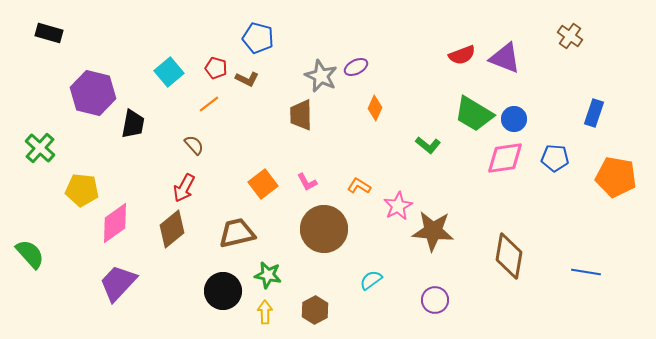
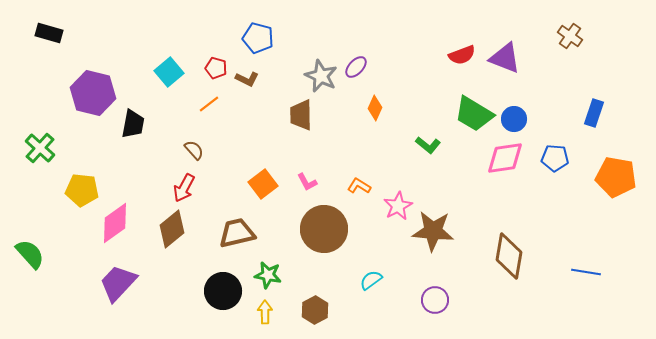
purple ellipse at (356, 67): rotated 20 degrees counterclockwise
brown semicircle at (194, 145): moved 5 px down
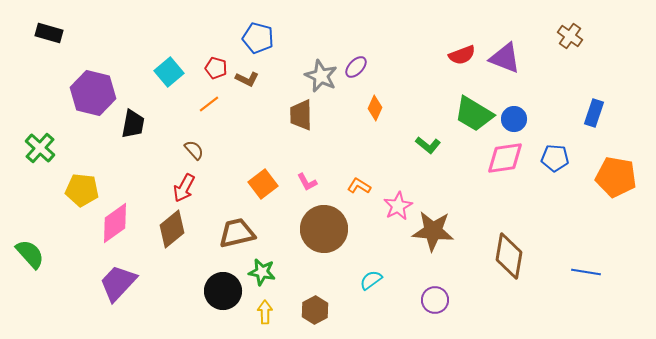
green star at (268, 275): moved 6 px left, 3 px up
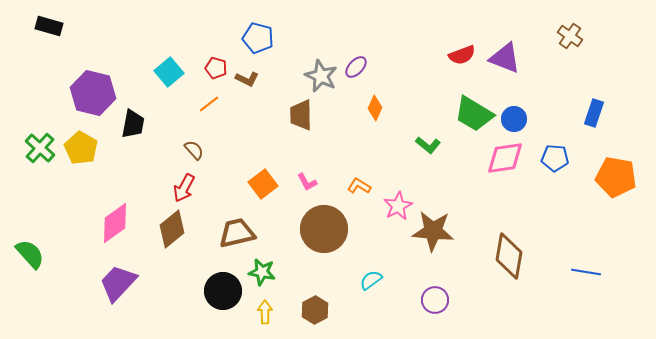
black rectangle at (49, 33): moved 7 px up
yellow pentagon at (82, 190): moved 1 px left, 42 px up; rotated 24 degrees clockwise
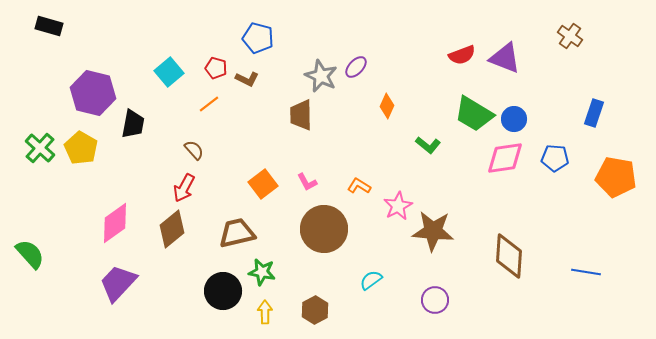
orange diamond at (375, 108): moved 12 px right, 2 px up
brown diamond at (509, 256): rotated 6 degrees counterclockwise
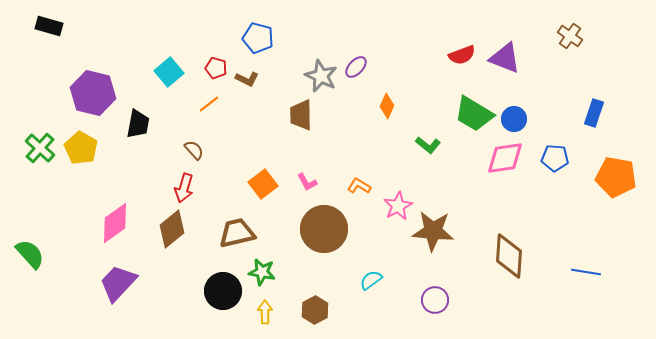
black trapezoid at (133, 124): moved 5 px right
red arrow at (184, 188): rotated 12 degrees counterclockwise
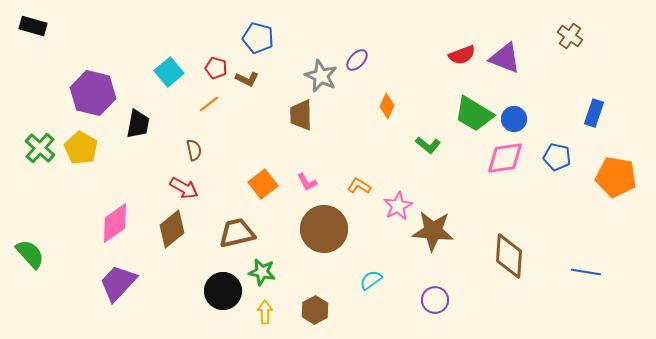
black rectangle at (49, 26): moved 16 px left
purple ellipse at (356, 67): moved 1 px right, 7 px up
brown semicircle at (194, 150): rotated 30 degrees clockwise
blue pentagon at (555, 158): moved 2 px right, 1 px up; rotated 8 degrees clockwise
red arrow at (184, 188): rotated 76 degrees counterclockwise
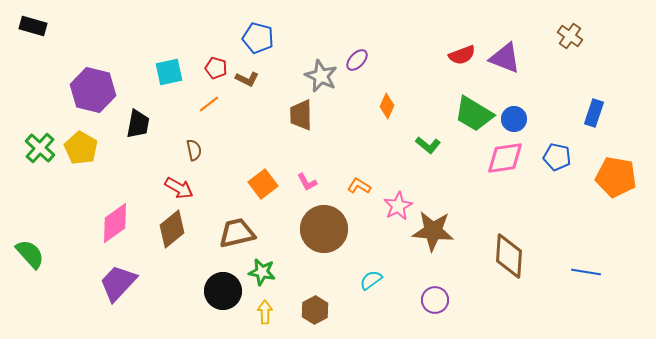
cyan square at (169, 72): rotated 28 degrees clockwise
purple hexagon at (93, 93): moved 3 px up
red arrow at (184, 188): moved 5 px left
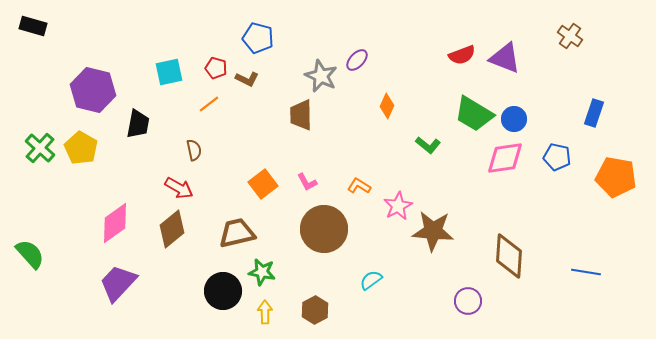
purple circle at (435, 300): moved 33 px right, 1 px down
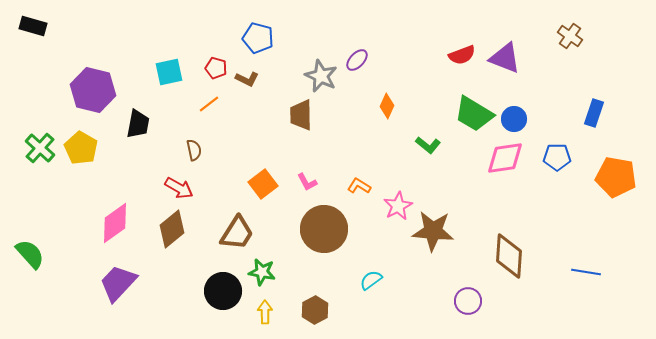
blue pentagon at (557, 157): rotated 12 degrees counterclockwise
brown trapezoid at (237, 233): rotated 135 degrees clockwise
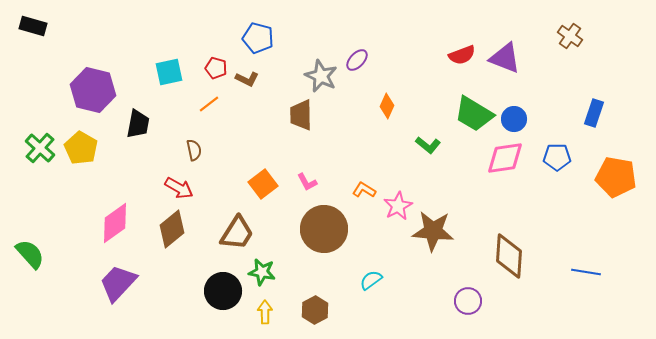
orange L-shape at (359, 186): moved 5 px right, 4 px down
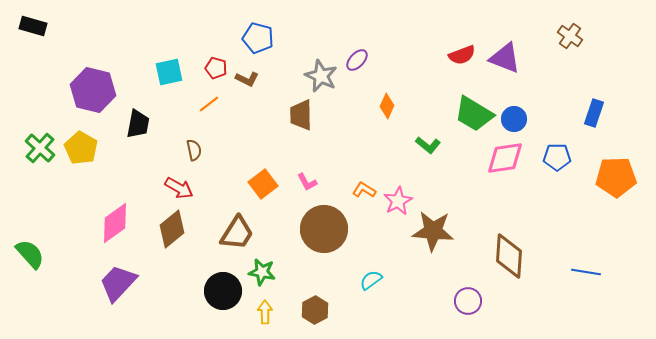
orange pentagon at (616, 177): rotated 12 degrees counterclockwise
pink star at (398, 206): moved 5 px up
